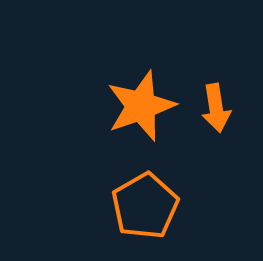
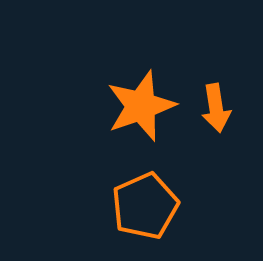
orange pentagon: rotated 6 degrees clockwise
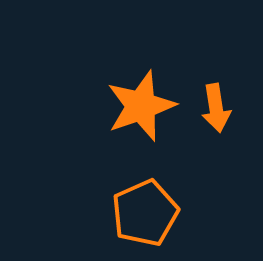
orange pentagon: moved 7 px down
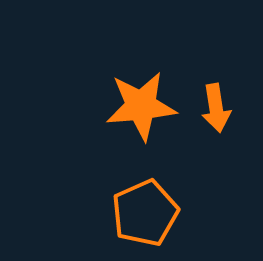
orange star: rotated 14 degrees clockwise
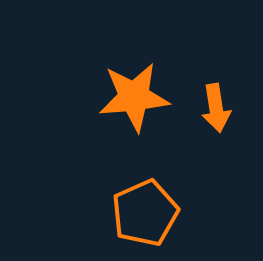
orange star: moved 7 px left, 9 px up
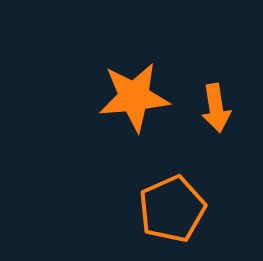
orange pentagon: moved 27 px right, 4 px up
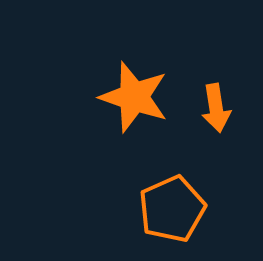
orange star: rotated 24 degrees clockwise
